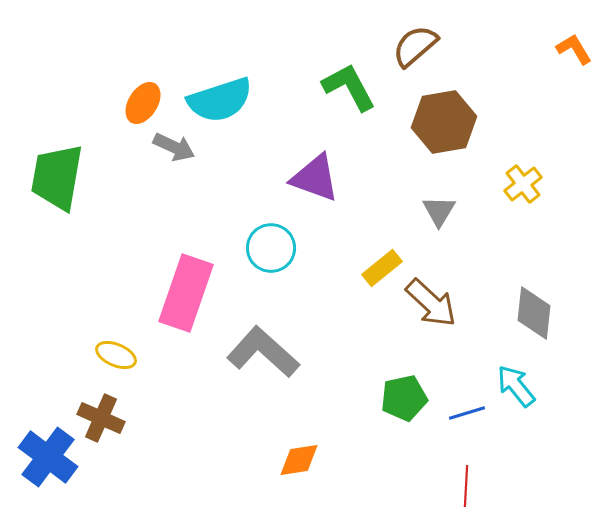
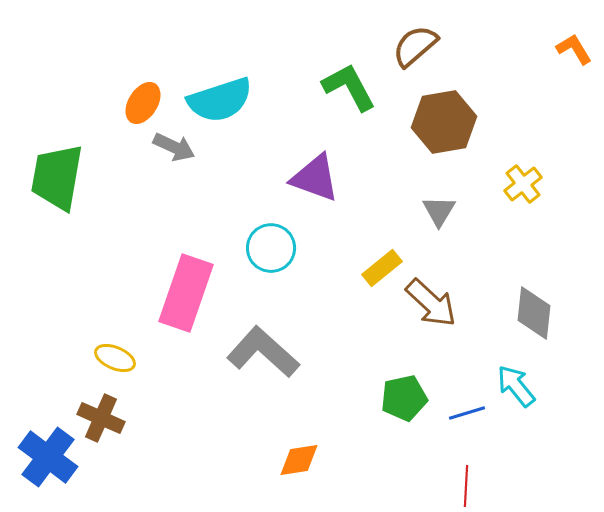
yellow ellipse: moved 1 px left, 3 px down
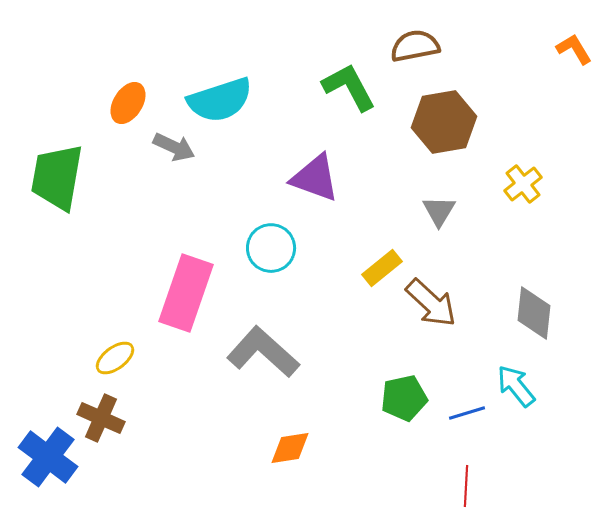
brown semicircle: rotated 30 degrees clockwise
orange ellipse: moved 15 px left
yellow ellipse: rotated 60 degrees counterclockwise
orange diamond: moved 9 px left, 12 px up
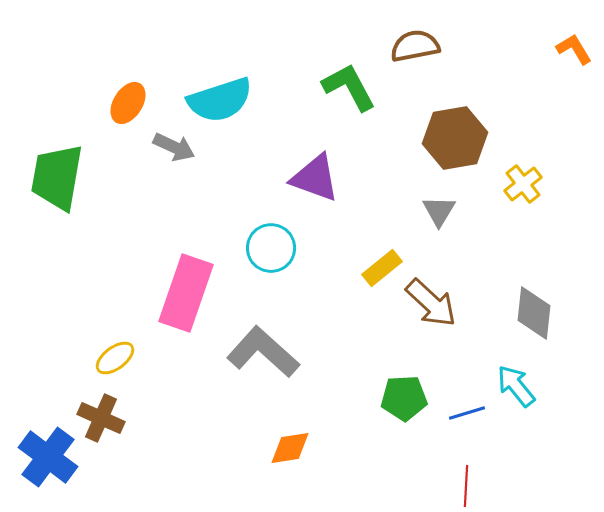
brown hexagon: moved 11 px right, 16 px down
green pentagon: rotated 9 degrees clockwise
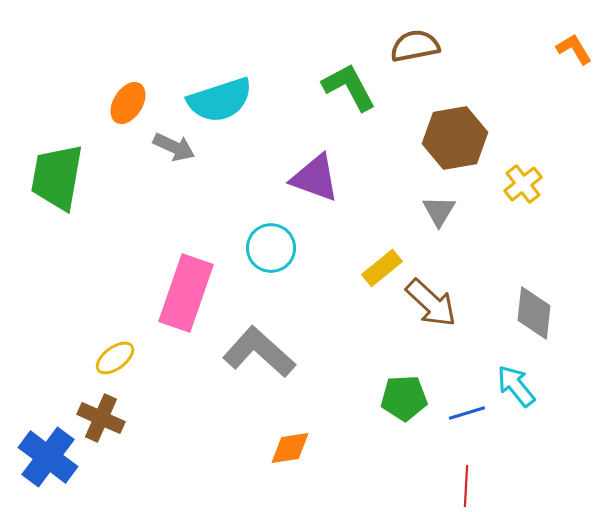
gray L-shape: moved 4 px left
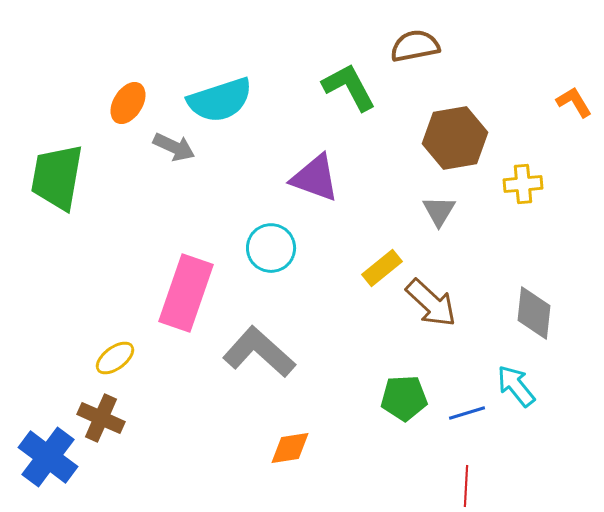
orange L-shape: moved 53 px down
yellow cross: rotated 33 degrees clockwise
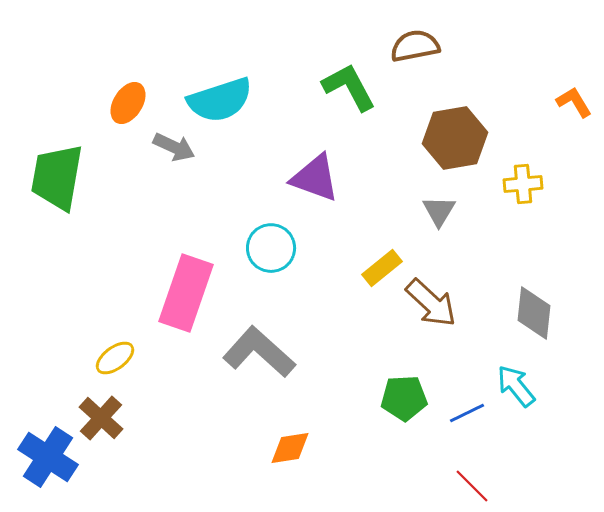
blue line: rotated 9 degrees counterclockwise
brown cross: rotated 18 degrees clockwise
blue cross: rotated 4 degrees counterclockwise
red line: moved 6 px right; rotated 48 degrees counterclockwise
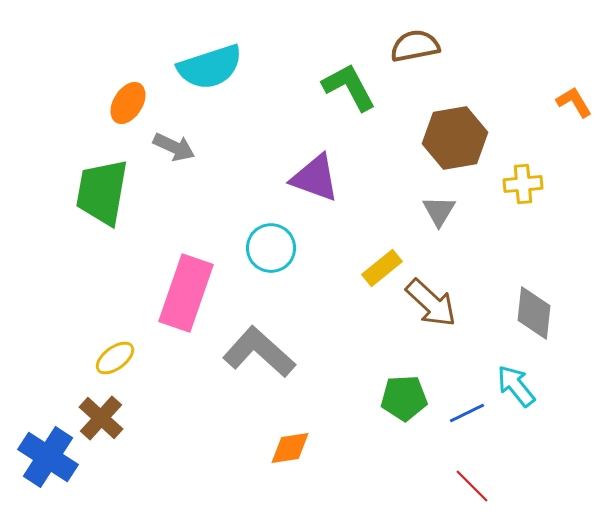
cyan semicircle: moved 10 px left, 33 px up
green trapezoid: moved 45 px right, 15 px down
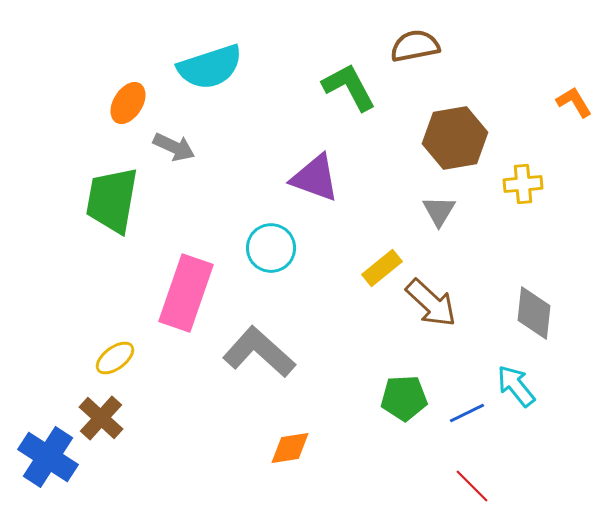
green trapezoid: moved 10 px right, 8 px down
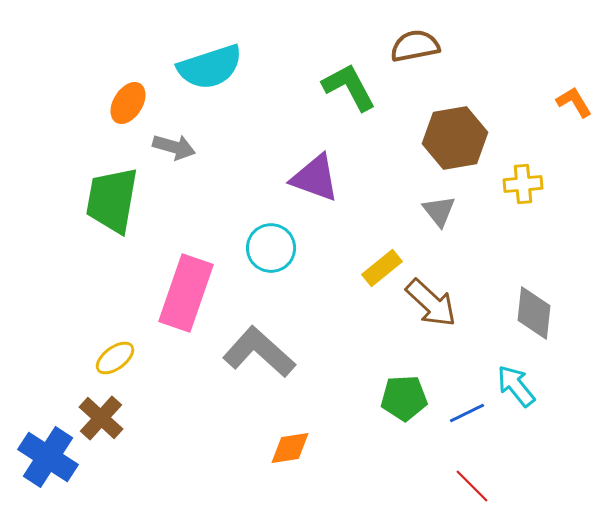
gray arrow: rotated 9 degrees counterclockwise
gray triangle: rotated 9 degrees counterclockwise
